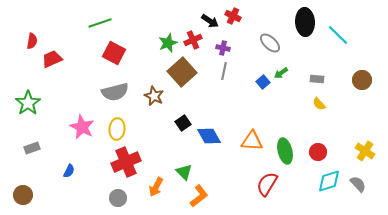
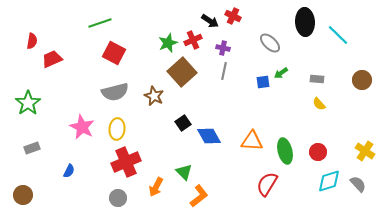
blue square at (263, 82): rotated 32 degrees clockwise
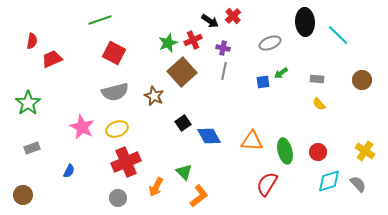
red cross at (233, 16): rotated 21 degrees clockwise
green line at (100, 23): moved 3 px up
gray ellipse at (270, 43): rotated 65 degrees counterclockwise
yellow ellipse at (117, 129): rotated 65 degrees clockwise
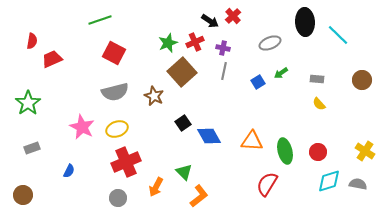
red cross at (193, 40): moved 2 px right, 2 px down
blue square at (263, 82): moved 5 px left; rotated 24 degrees counterclockwise
gray semicircle at (358, 184): rotated 36 degrees counterclockwise
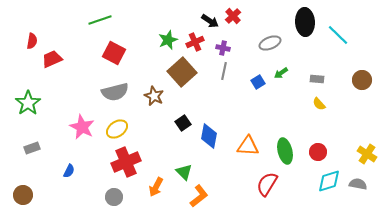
green star at (168, 43): moved 3 px up
yellow ellipse at (117, 129): rotated 15 degrees counterclockwise
blue diamond at (209, 136): rotated 40 degrees clockwise
orange triangle at (252, 141): moved 4 px left, 5 px down
yellow cross at (365, 151): moved 2 px right, 3 px down
gray circle at (118, 198): moved 4 px left, 1 px up
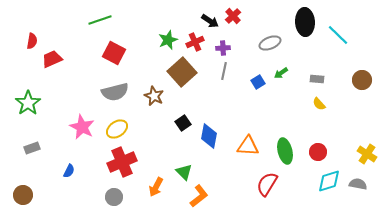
purple cross at (223, 48): rotated 16 degrees counterclockwise
red cross at (126, 162): moved 4 px left
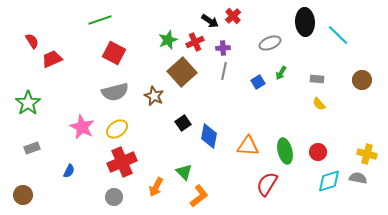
red semicircle at (32, 41): rotated 42 degrees counterclockwise
green arrow at (281, 73): rotated 24 degrees counterclockwise
yellow cross at (367, 154): rotated 18 degrees counterclockwise
gray semicircle at (358, 184): moved 6 px up
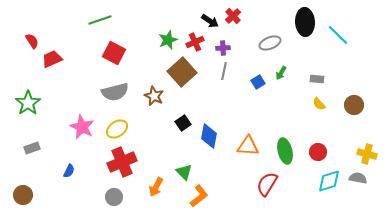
brown circle at (362, 80): moved 8 px left, 25 px down
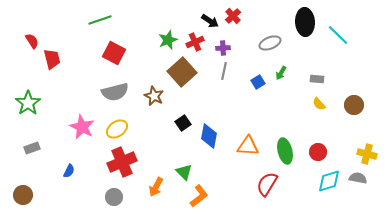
red trapezoid at (52, 59): rotated 100 degrees clockwise
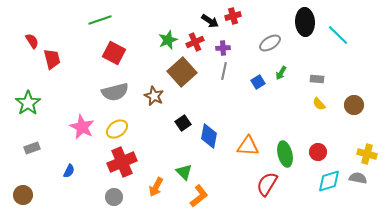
red cross at (233, 16): rotated 28 degrees clockwise
gray ellipse at (270, 43): rotated 10 degrees counterclockwise
green ellipse at (285, 151): moved 3 px down
